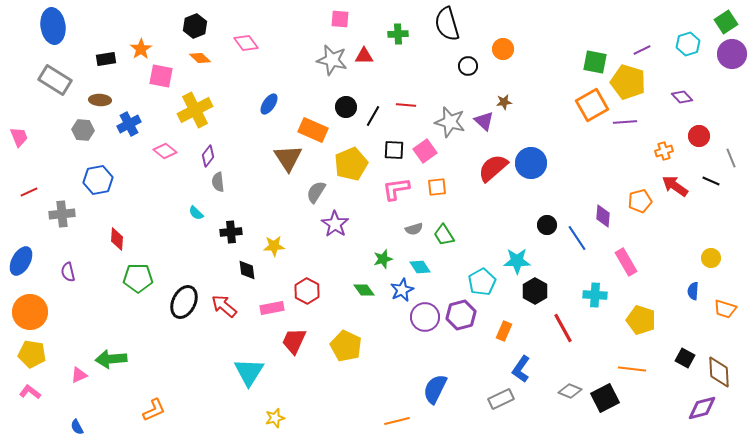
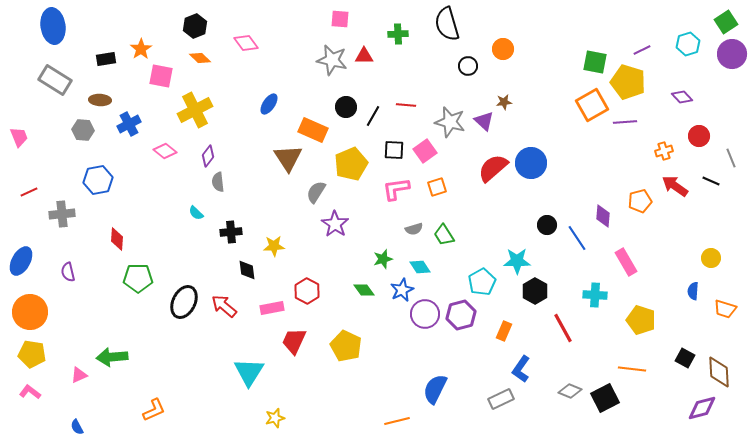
orange square at (437, 187): rotated 12 degrees counterclockwise
purple circle at (425, 317): moved 3 px up
green arrow at (111, 359): moved 1 px right, 2 px up
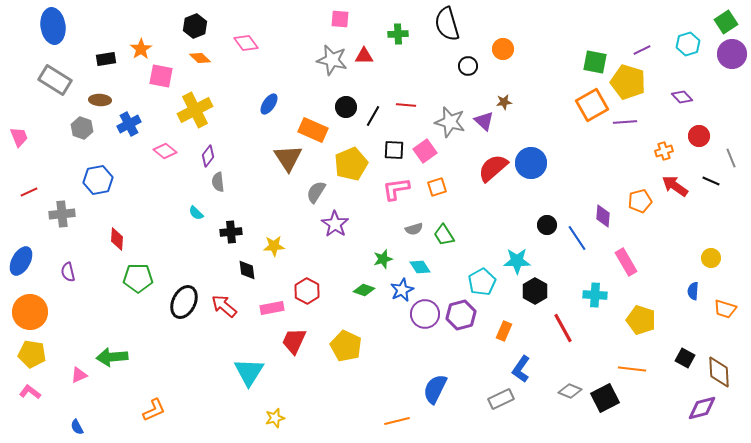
gray hexagon at (83, 130): moved 1 px left, 2 px up; rotated 15 degrees clockwise
green diamond at (364, 290): rotated 35 degrees counterclockwise
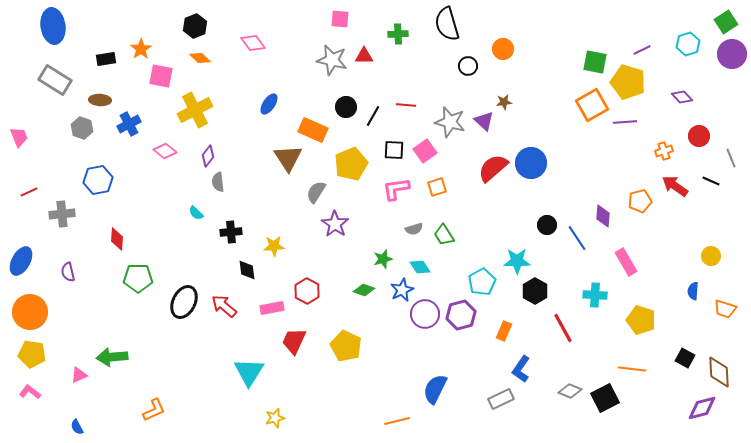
pink diamond at (246, 43): moved 7 px right
yellow circle at (711, 258): moved 2 px up
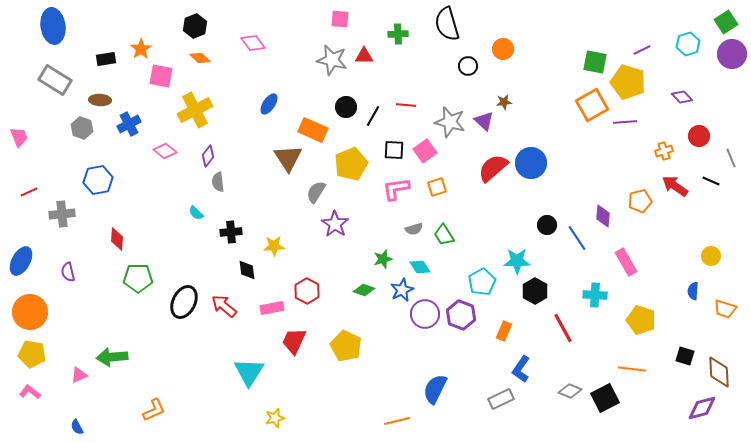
purple hexagon at (461, 315): rotated 24 degrees counterclockwise
black square at (685, 358): moved 2 px up; rotated 12 degrees counterclockwise
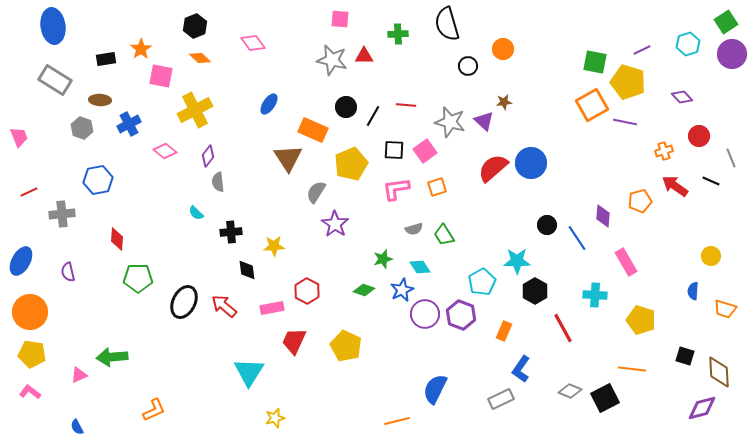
purple line at (625, 122): rotated 15 degrees clockwise
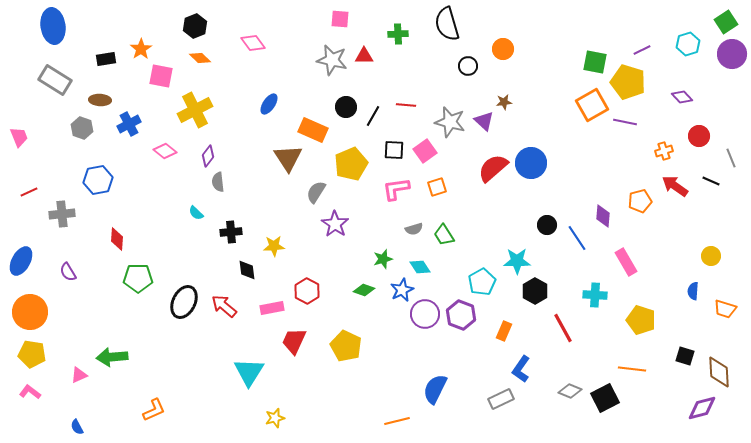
purple semicircle at (68, 272): rotated 18 degrees counterclockwise
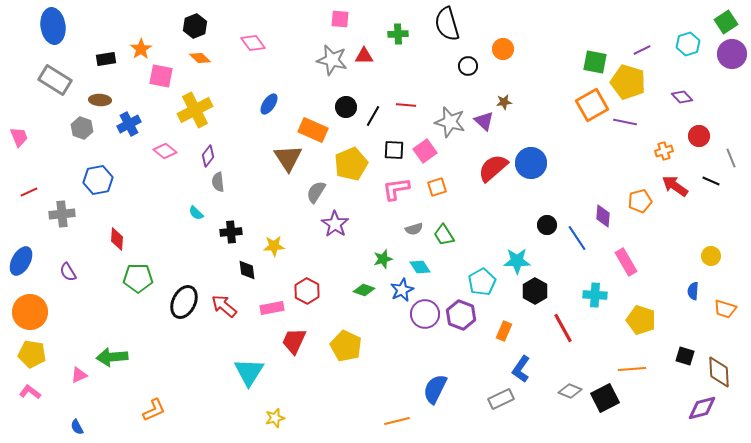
orange line at (632, 369): rotated 12 degrees counterclockwise
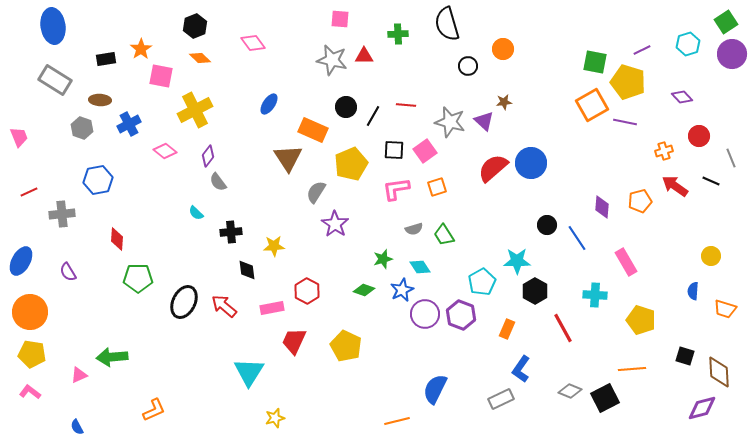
gray semicircle at (218, 182): rotated 30 degrees counterclockwise
purple diamond at (603, 216): moved 1 px left, 9 px up
orange rectangle at (504, 331): moved 3 px right, 2 px up
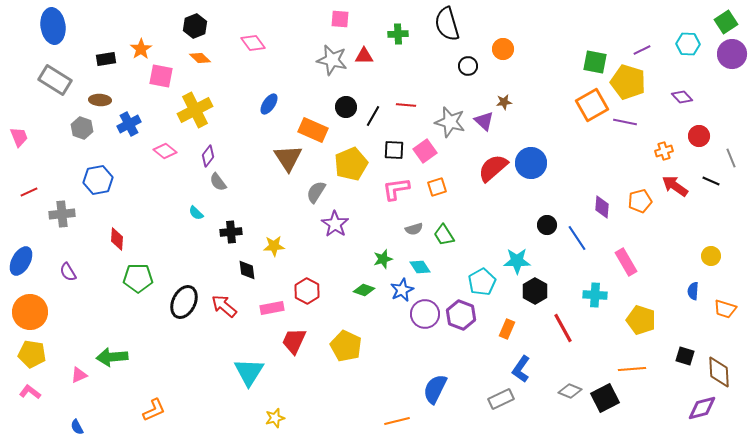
cyan hexagon at (688, 44): rotated 20 degrees clockwise
